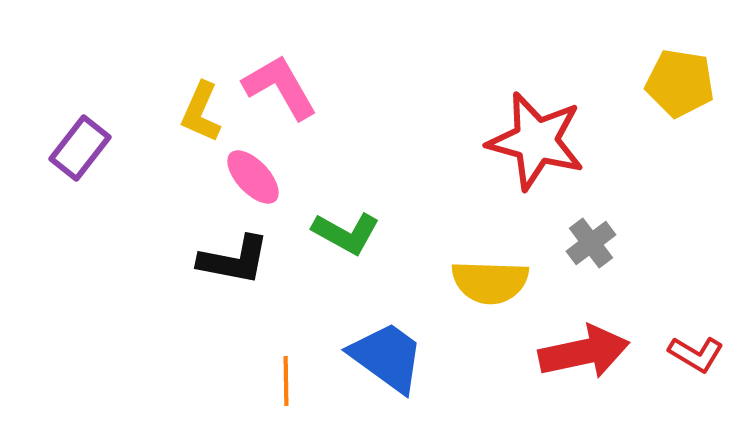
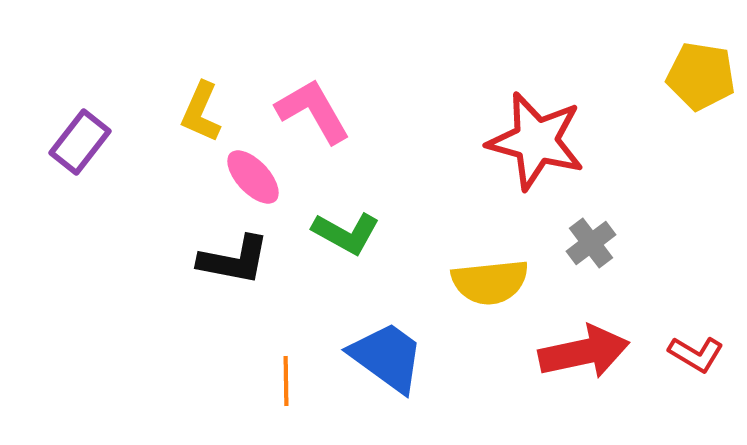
yellow pentagon: moved 21 px right, 7 px up
pink L-shape: moved 33 px right, 24 px down
purple rectangle: moved 6 px up
yellow semicircle: rotated 8 degrees counterclockwise
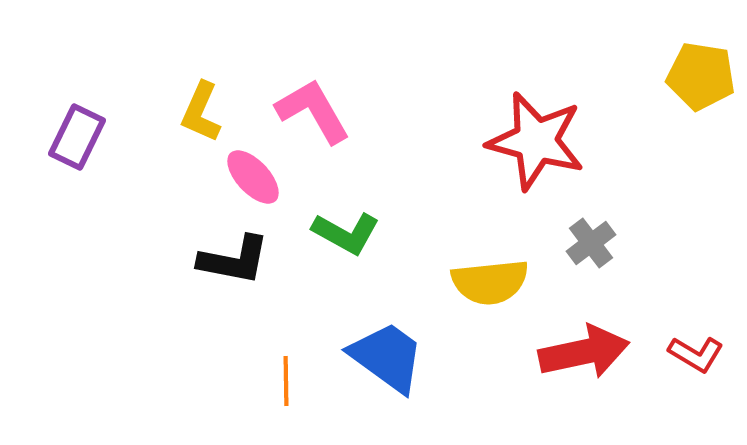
purple rectangle: moved 3 px left, 5 px up; rotated 12 degrees counterclockwise
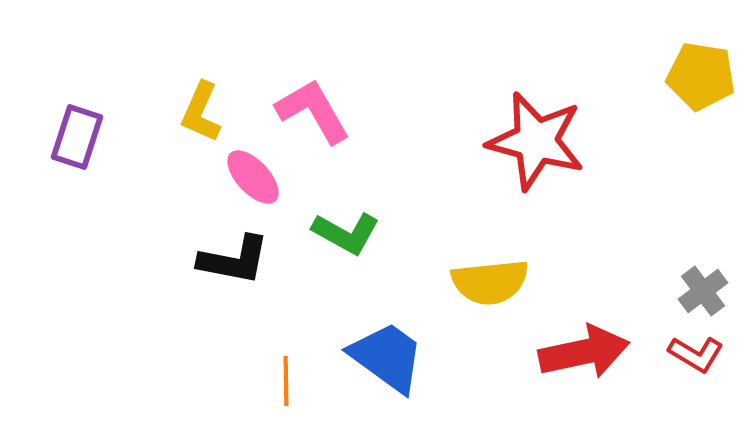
purple rectangle: rotated 8 degrees counterclockwise
gray cross: moved 112 px right, 48 px down
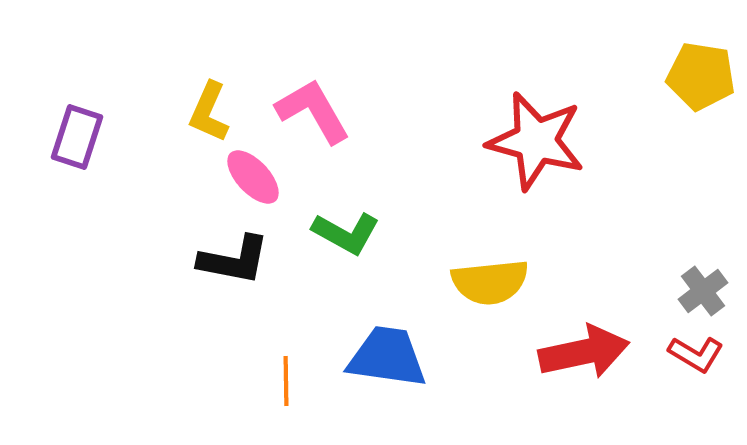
yellow L-shape: moved 8 px right
blue trapezoid: rotated 28 degrees counterclockwise
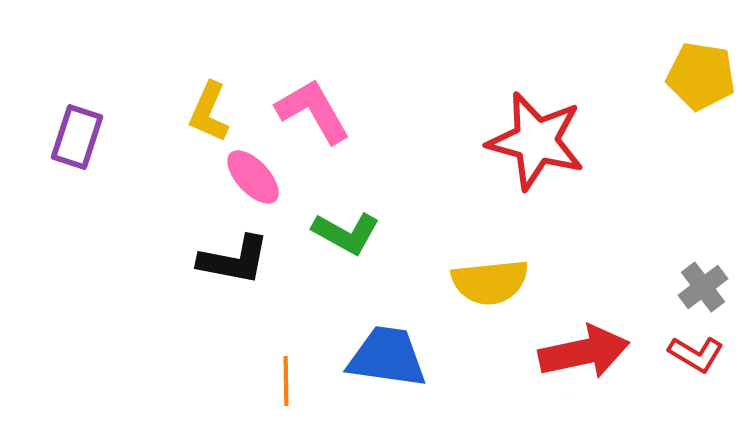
gray cross: moved 4 px up
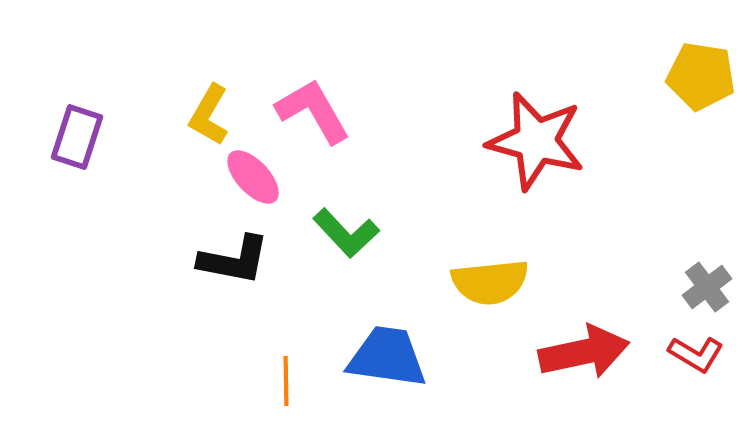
yellow L-shape: moved 3 px down; rotated 6 degrees clockwise
green L-shape: rotated 18 degrees clockwise
gray cross: moved 4 px right
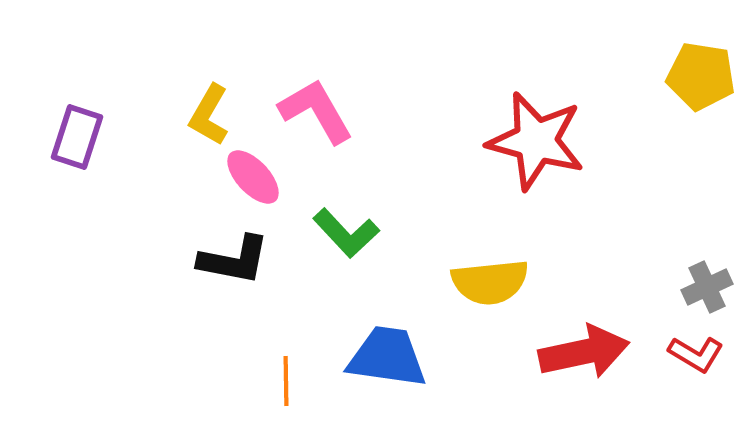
pink L-shape: moved 3 px right
gray cross: rotated 12 degrees clockwise
